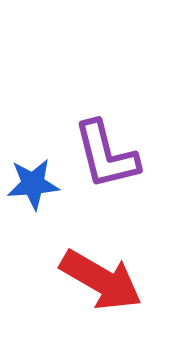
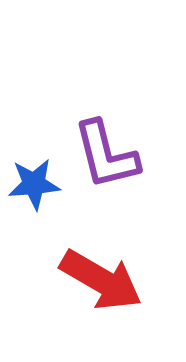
blue star: moved 1 px right
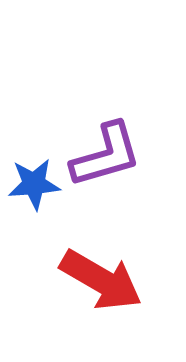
purple L-shape: rotated 92 degrees counterclockwise
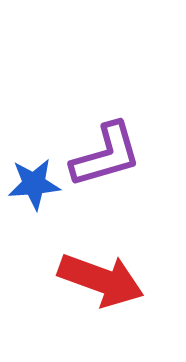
red arrow: rotated 10 degrees counterclockwise
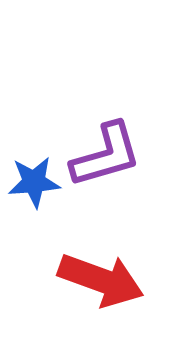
blue star: moved 2 px up
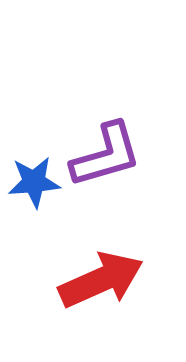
red arrow: rotated 44 degrees counterclockwise
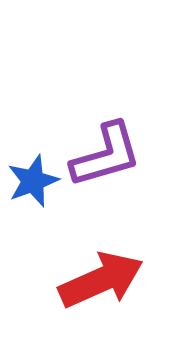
blue star: moved 1 px left, 1 px up; rotated 16 degrees counterclockwise
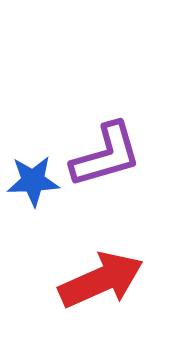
blue star: rotated 18 degrees clockwise
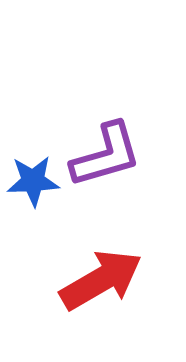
red arrow: rotated 6 degrees counterclockwise
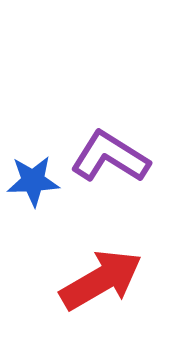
purple L-shape: moved 4 px right, 2 px down; rotated 132 degrees counterclockwise
